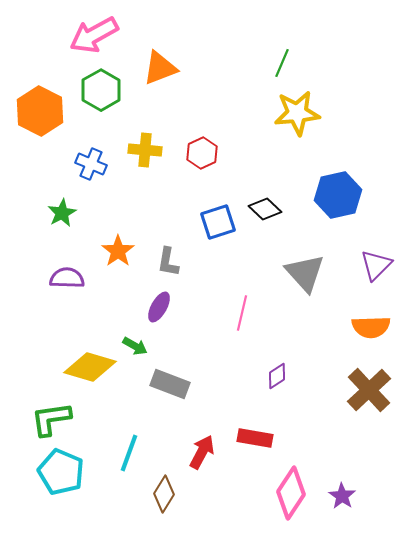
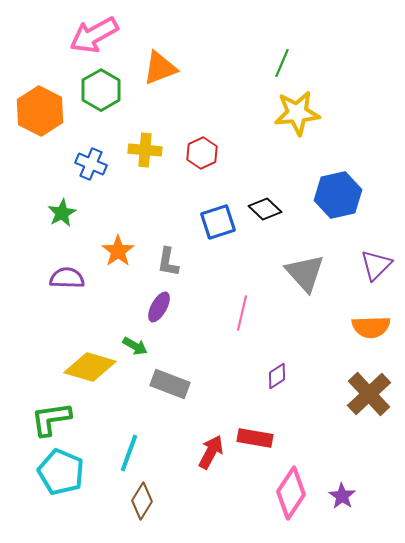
brown cross: moved 4 px down
red arrow: moved 9 px right
brown diamond: moved 22 px left, 7 px down
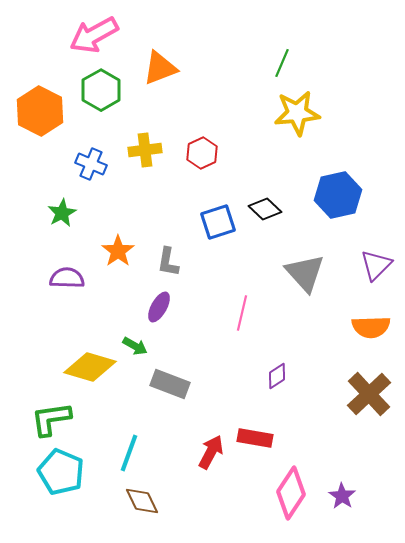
yellow cross: rotated 12 degrees counterclockwise
brown diamond: rotated 57 degrees counterclockwise
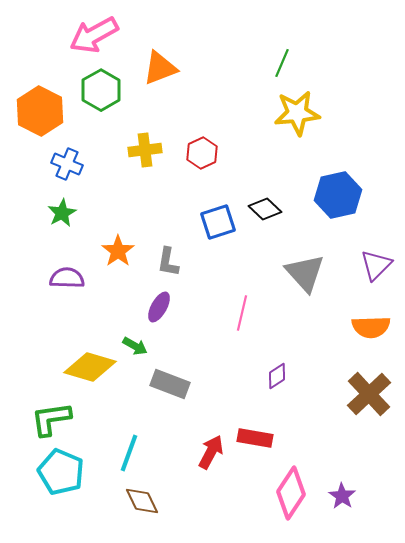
blue cross: moved 24 px left
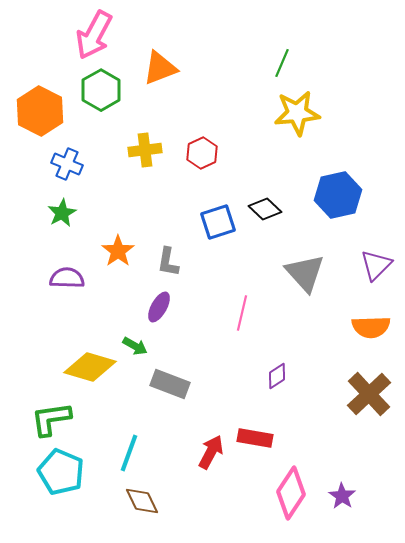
pink arrow: rotated 33 degrees counterclockwise
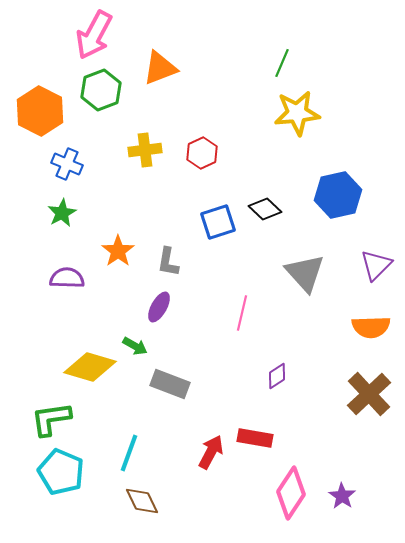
green hexagon: rotated 9 degrees clockwise
